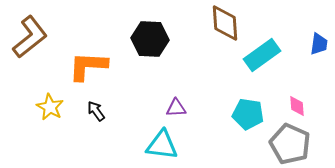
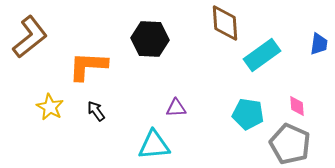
cyan triangle: moved 8 px left; rotated 12 degrees counterclockwise
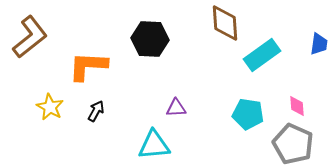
black arrow: rotated 65 degrees clockwise
gray pentagon: moved 3 px right
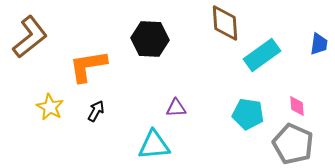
orange L-shape: rotated 12 degrees counterclockwise
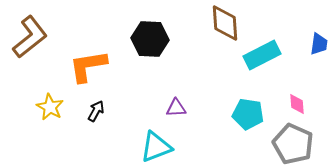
cyan rectangle: rotated 9 degrees clockwise
pink diamond: moved 2 px up
cyan triangle: moved 2 px right, 2 px down; rotated 16 degrees counterclockwise
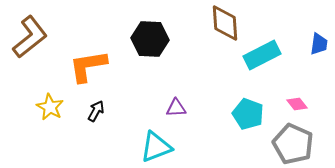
pink diamond: rotated 35 degrees counterclockwise
cyan pentagon: rotated 12 degrees clockwise
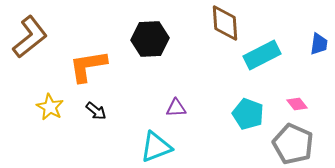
black hexagon: rotated 6 degrees counterclockwise
black arrow: rotated 100 degrees clockwise
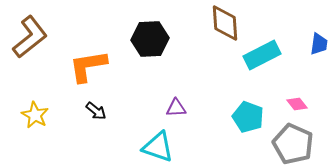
yellow star: moved 15 px left, 8 px down
cyan pentagon: moved 3 px down
cyan triangle: moved 2 px right; rotated 40 degrees clockwise
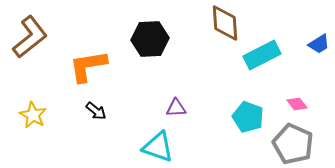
blue trapezoid: rotated 50 degrees clockwise
yellow star: moved 2 px left
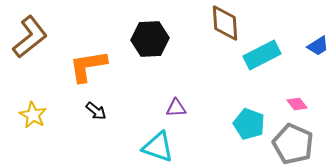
blue trapezoid: moved 1 px left, 2 px down
cyan pentagon: moved 1 px right, 7 px down
